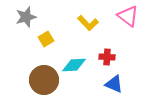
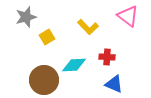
yellow L-shape: moved 4 px down
yellow square: moved 1 px right, 2 px up
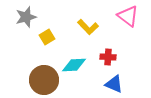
red cross: moved 1 px right
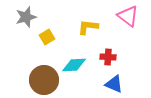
yellow L-shape: rotated 140 degrees clockwise
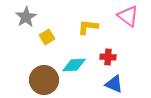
gray star: rotated 15 degrees counterclockwise
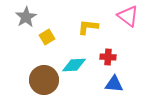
blue triangle: rotated 18 degrees counterclockwise
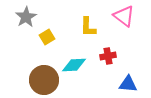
pink triangle: moved 4 px left
yellow L-shape: rotated 95 degrees counterclockwise
red cross: moved 1 px up; rotated 14 degrees counterclockwise
blue triangle: moved 14 px right
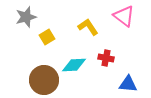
gray star: rotated 15 degrees clockwise
yellow L-shape: rotated 145 degrees clockwise
red cross: moved 2 px left, 2 px down; rotated 21 degrees clockwise
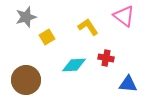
brown circle: moved 18 px left
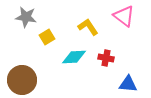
gray star: rotated 25 degrees clockwise
cyan diamond: moved 8 px up
brown circle: moved 4 px left
